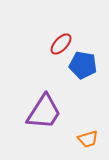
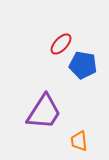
orange trapezoid: moved 9 px left, 2 px down; rotated 100 degrees clockwise
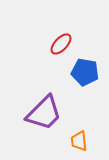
blue pentagon: moved 2 px right, 7 px down
purple trapezoid: moved 1 px down; rotated 12 degrees clockwise
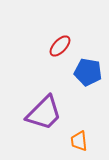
red ellipse: moved 1 px left, 2 px down
blue pentagon: moved 3 px right
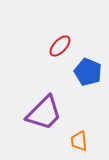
blue pentagon: rotated 12 degrees clockwise
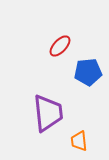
blue pentagon: rotated 28 degrees counterclockwise
purple trapezoid: moved 4 px right; rotated 51 degrees counterclockwise
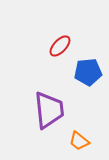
purple trapezoid: moved 1 px right, 3 px up
orange trapezoid: rotated 45 degrees counterclockwise
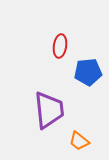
red ellipse: rotated 35 degrees counterclockwise
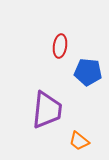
blue pentagon: rotated 12 degrees clockwise
purple trapezoid: moved 2 px left; rotated 12 degrees clockwise
